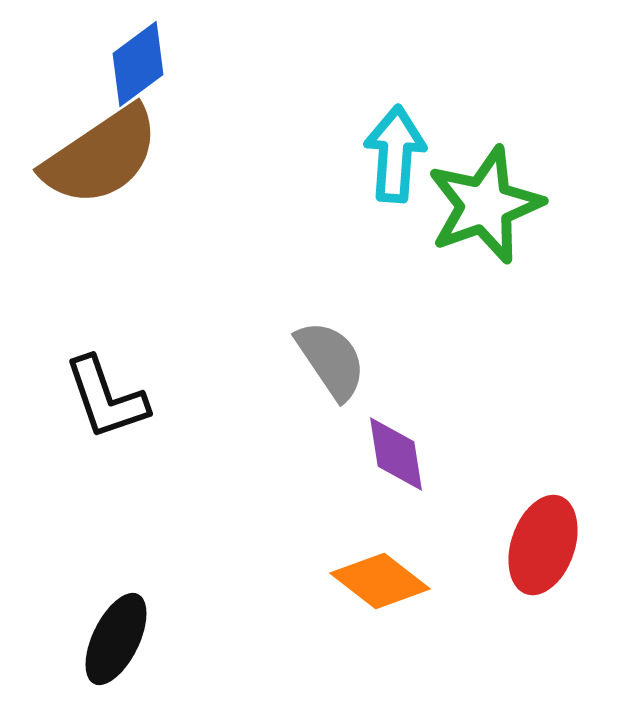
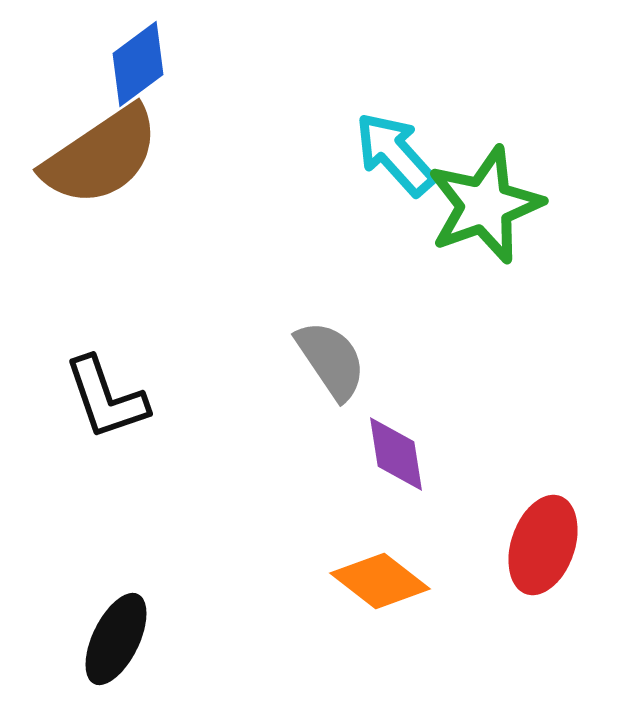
cyan arrow: rotated 46 degrees counterclockwise
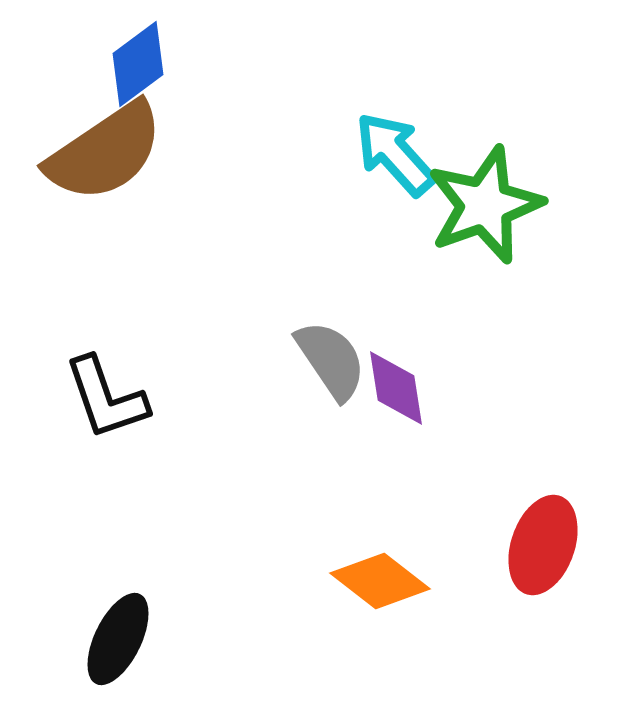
brown semicircle: moved 4 px right, 4 px up
purple diamond: moved 66 px up
black ellipse: moved 2 px right
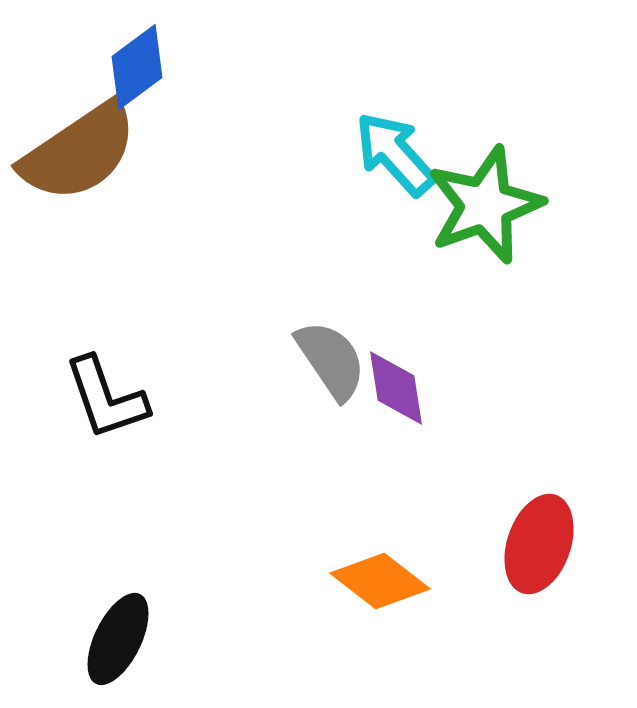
blue diamond: moved 1 px left, 3 px down
brown semicircle: moved 26 px left
red ellipse: moved 4 px left, 1 px up
